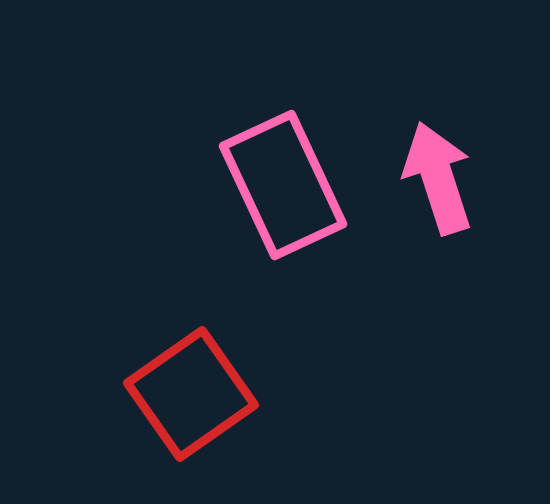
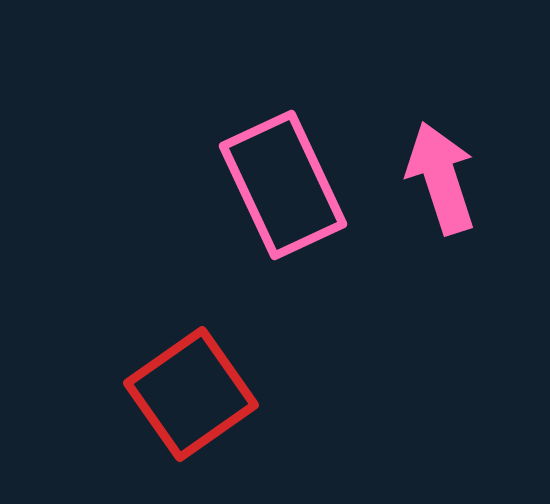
pink arrow: moved 3 px right
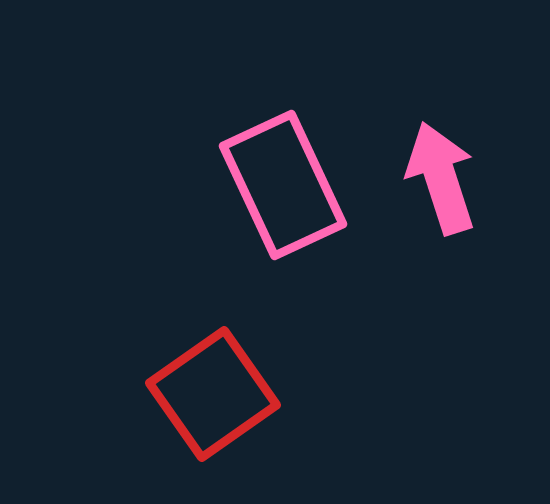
red square: moved 22 px right
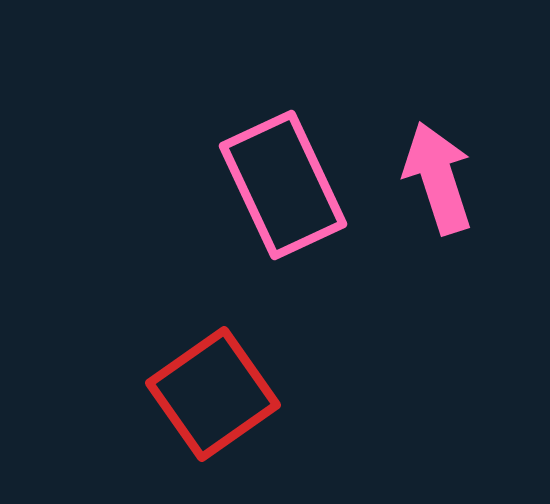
pink arrow: moved 3 px left
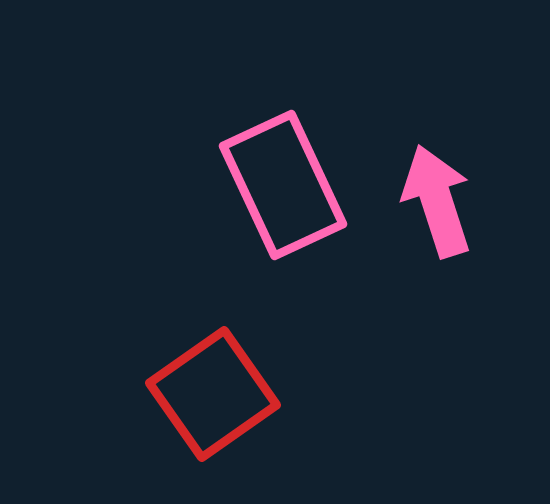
pink arrow: moved 1 px left, 23 px down
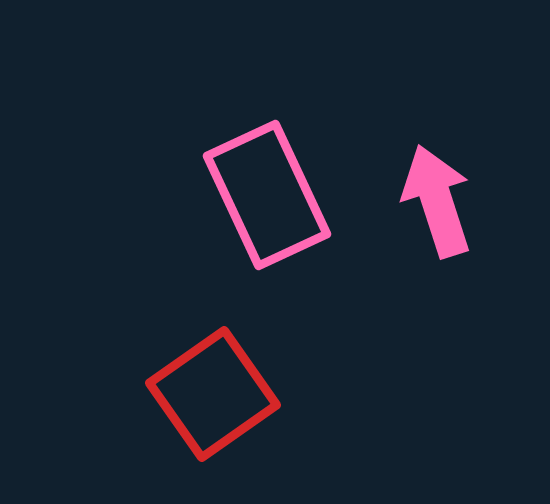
pink rectangle: moved 16 px left, 10 px down
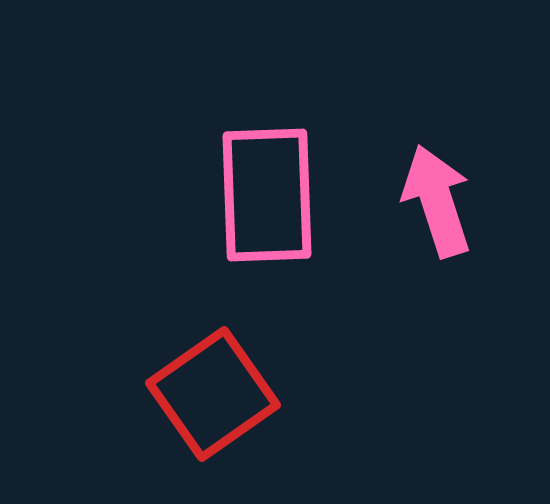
pink rectangle: rotated 23 degrees clockwise
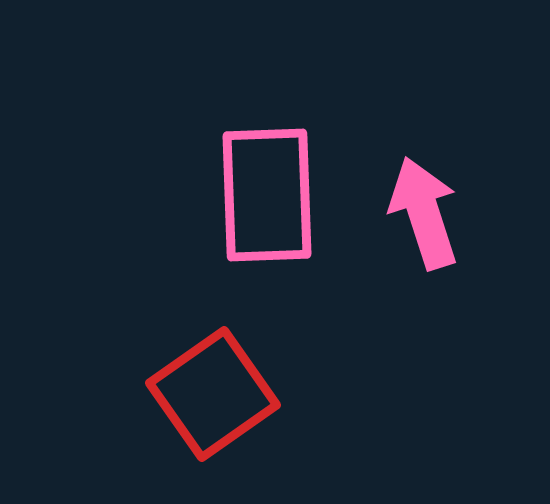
pink arrow: moved 13 px left, 12 px down
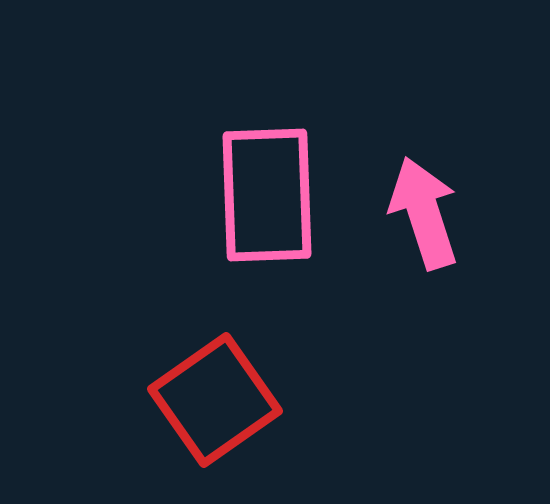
red square: moved 2 px right, 6 px down
